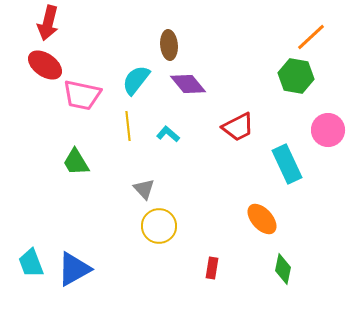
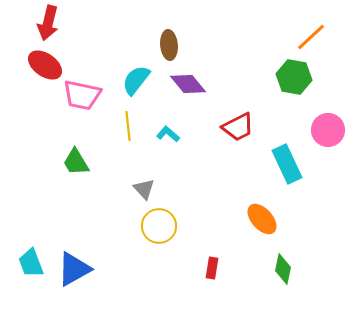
green hexagon: moved 2 px left, 1 px down
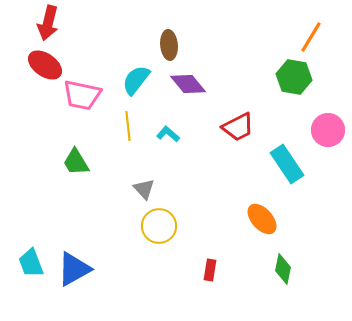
orange line: rotated 16 degrees counterclockwise
cyan rectangle: rotated 9 degrees counterclockwise
red rectangle: moved 2 px left, 2 px down
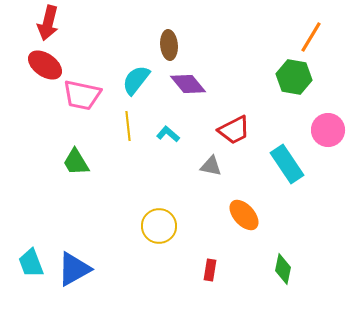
red trapezoid: moved 4 px left, 3 px down
gray triangle: moved 67 px right, 23 px up; rotated 35 degrees counterclockwise
orange ellipse: moved 18 px left, 4 px up
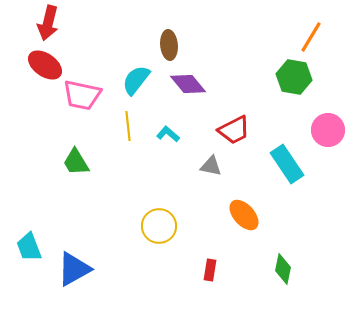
cyan trapezoid: moved 2 px left, 16 px up
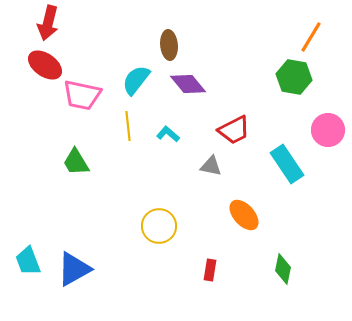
cyan trapezoid: moved 1 px left, 14 px down
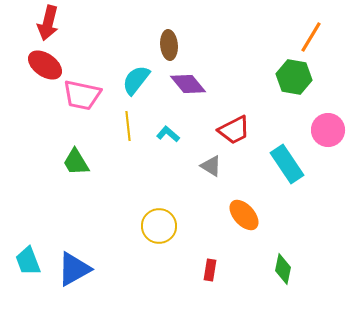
gray triangle: rotated 20 degrees clockwise
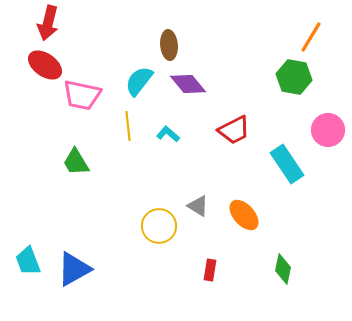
cyan semicircle: moved 3 px right, 1 px down
gray triangle: moved 13 px left, 40 px down
